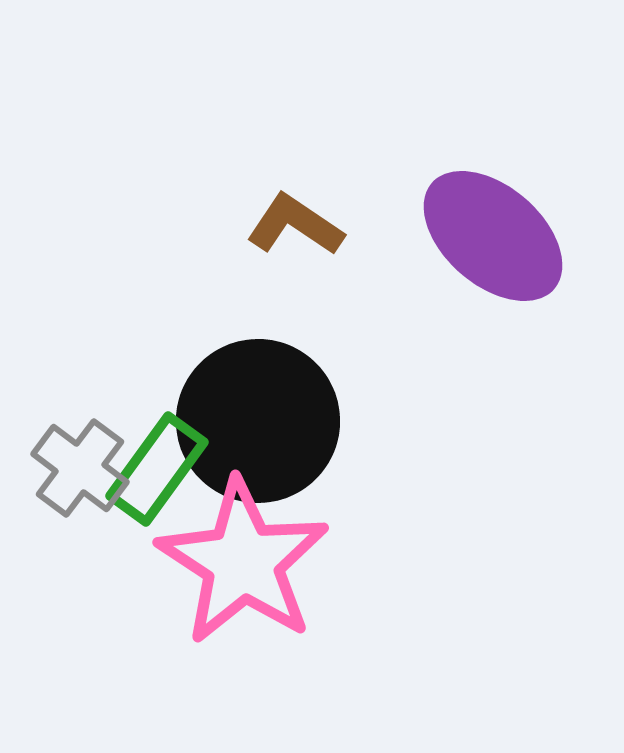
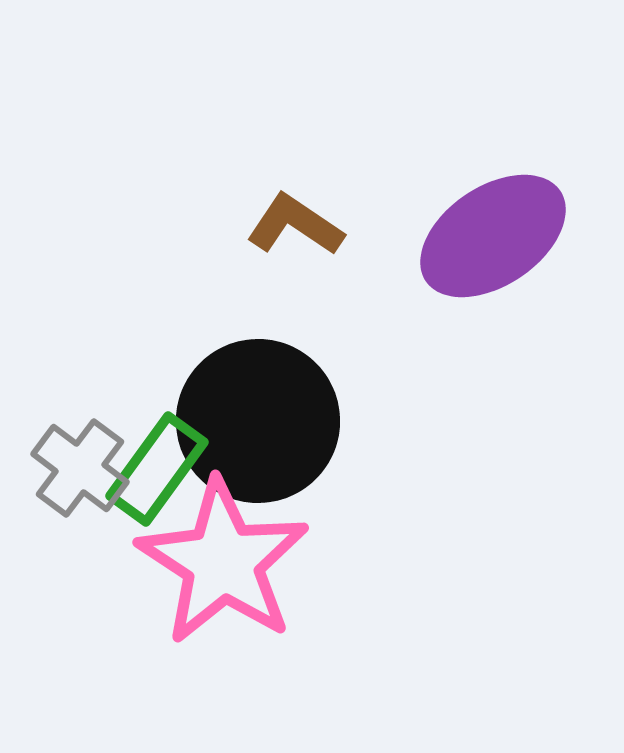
purple ellipse: rotated 75 degrees counterclockwise
pink star: moved 20 px left
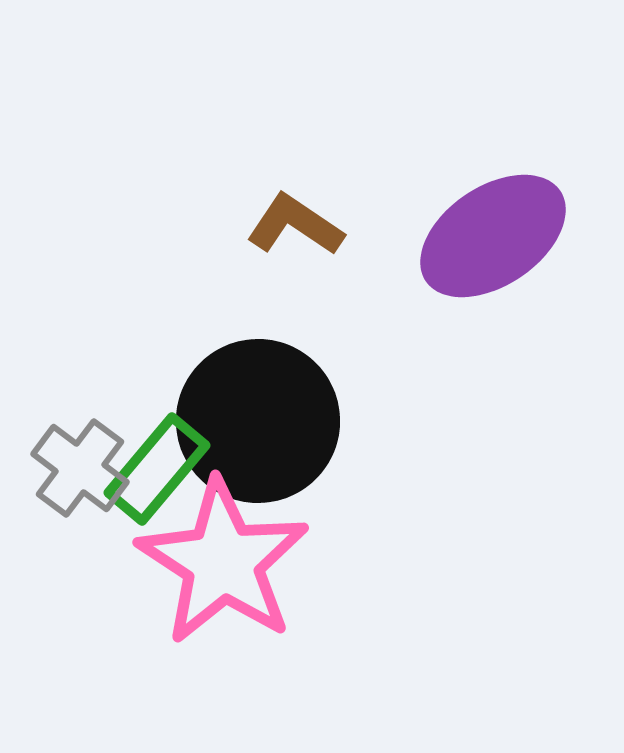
green rectangle: rotated 4 degrees clockwise
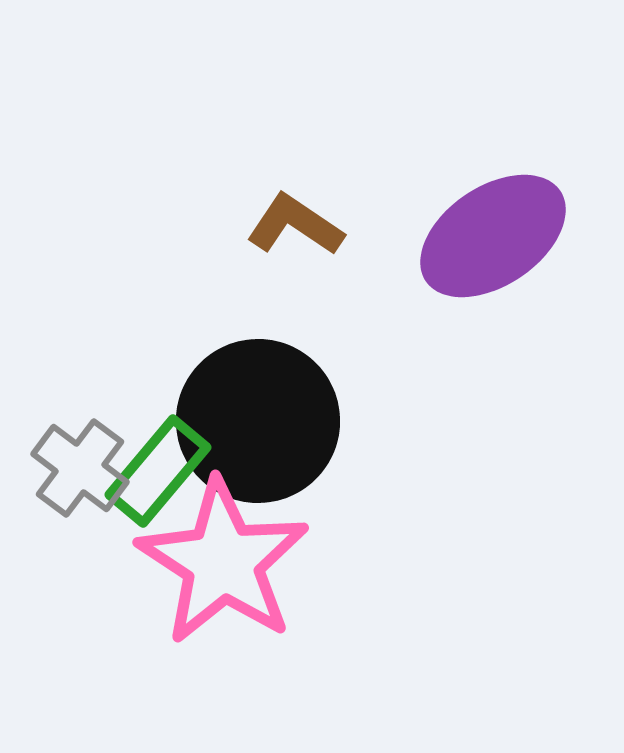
green rectangle: moved 1 px right, 2 px down
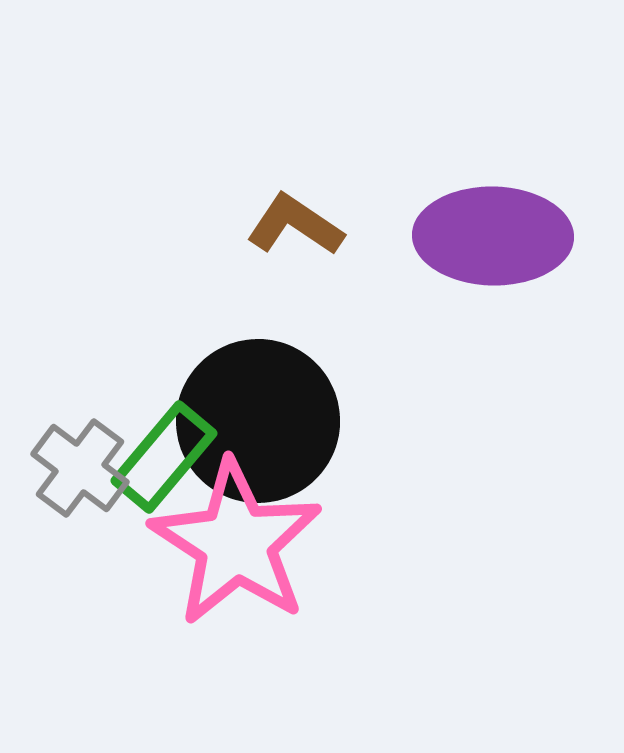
purple ellipse: rotated 35 degrees clockwise
green rectangle: moved 6 px right, 14 px up
pink star: moved 13 px right, 19 px up
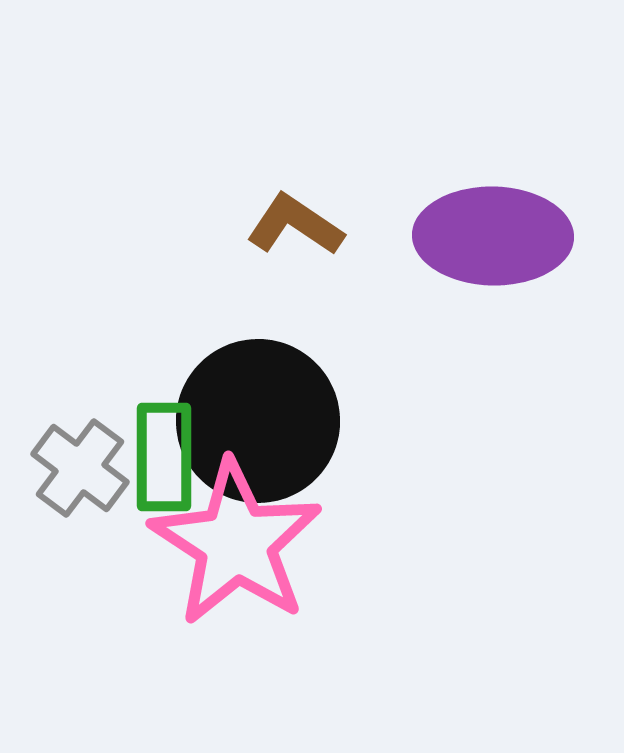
green rectangle: rotated 40 degrees counterclockwise
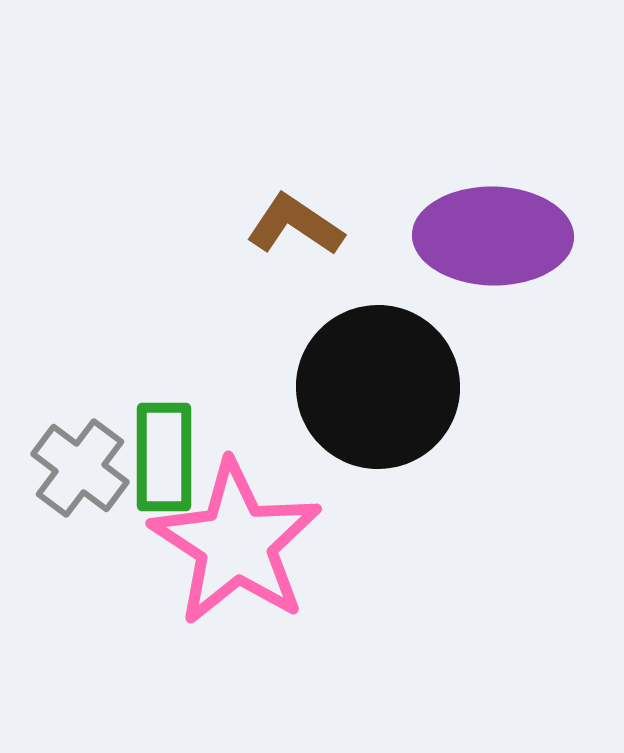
black circle: moved 120 px right, 34 px up
